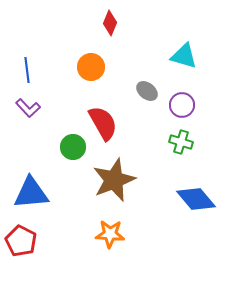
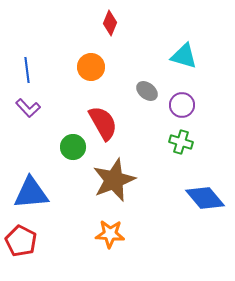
blue diamond: moved 9 px right, 1 px up
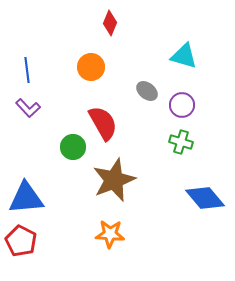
blue triangle: moved 5 px left, 5 px down
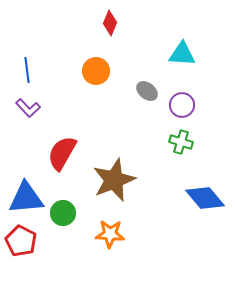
cyan triangle: moved 2 px left, 2 px up; rotated 12 degrees counterclockwise
orange circle: moved 5 px right, 4 px down
red semicircle: moved 41 px left, 30 px down; rotated 120 degrees counterclockwise
green circle: moved 10 px left, 66 px down
